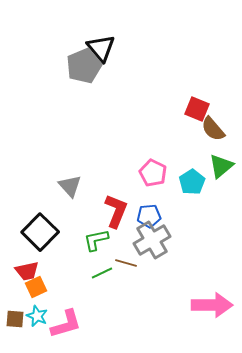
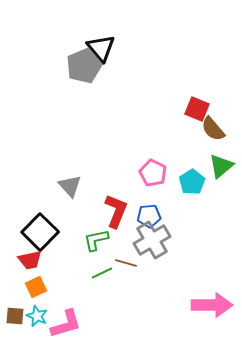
red trapezoid: moved 3 px right, 11 px up
brown square: moved 3 px up
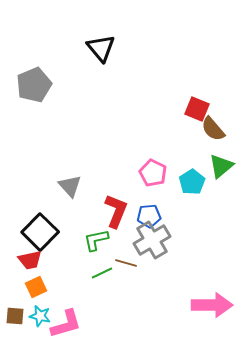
gray pentagon: moved 50 px left, 19 px down
cyan star: moved 3 px right; rotated 10 degrees counterclockwise
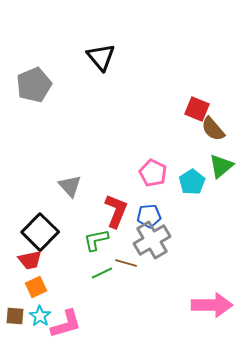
black triangle: moved 9 px down
cyan star: rotated 20 degrees clockwise
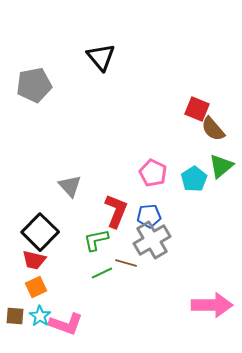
gray pentagon: rotated 12 degrees clockwise
cyan pentagon: moved 2 px right, 3 px up
red trapezoid: moved 4 px right; rotated 25 degrees clockwise
pink L-shape: rotated 36 degrees clockwise
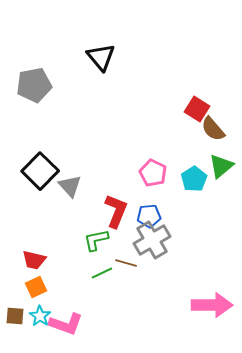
red square: rotated 10 degrees clockwise
black square: moved 61 px up
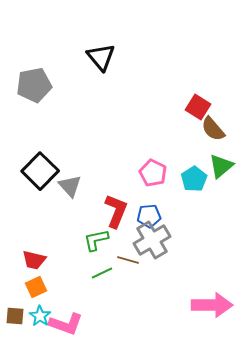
red square: moved 1 px right, 2 px up
brown line: moved 2 px right, 3 px up
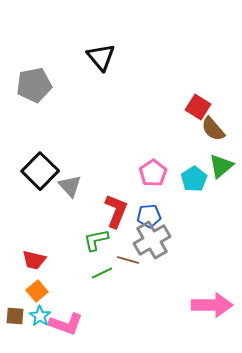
pink pentagon: rotated 12 degrees clockwise
orange square: moved 1 px right, 4 px down; rotated 15 degrees counterclockwise
